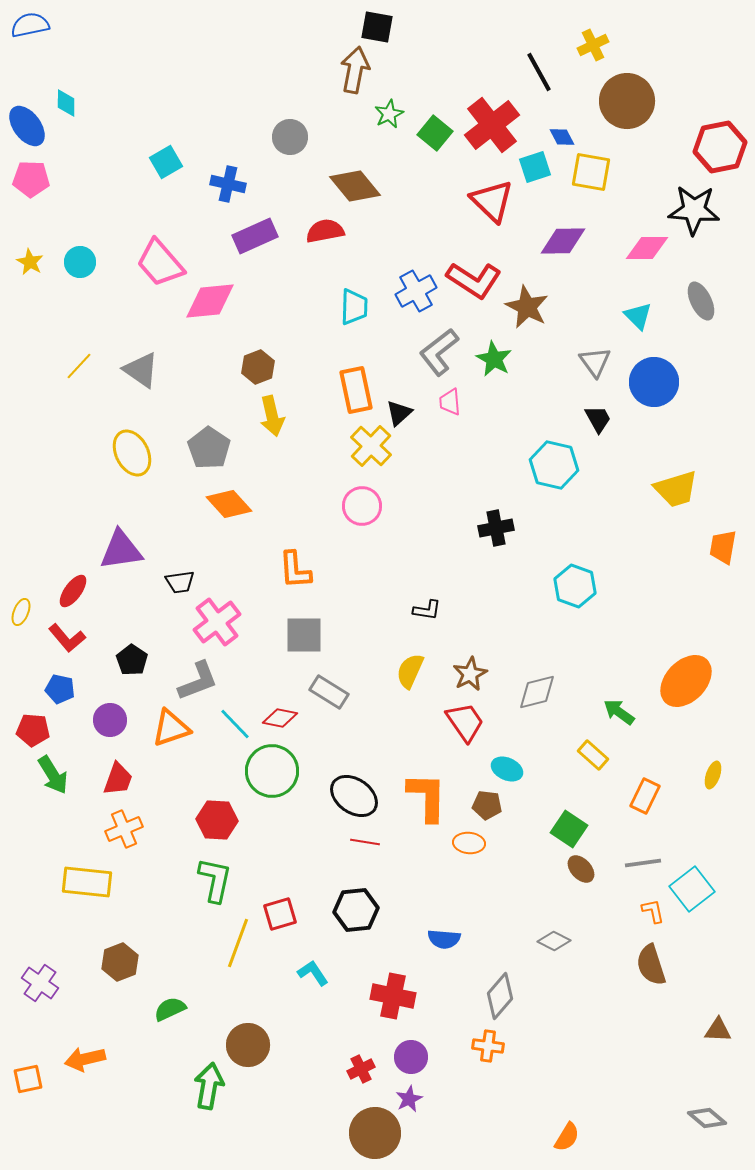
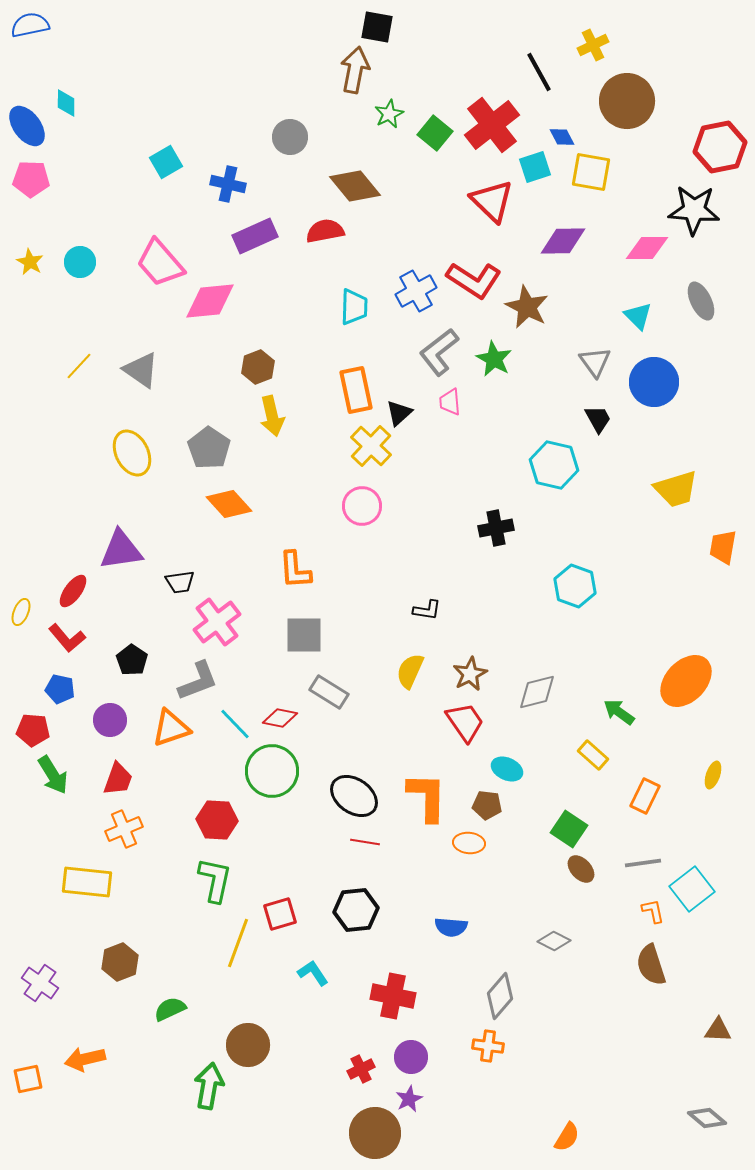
blue semicircle at (444, 939): moved 7 px right, 12 px up
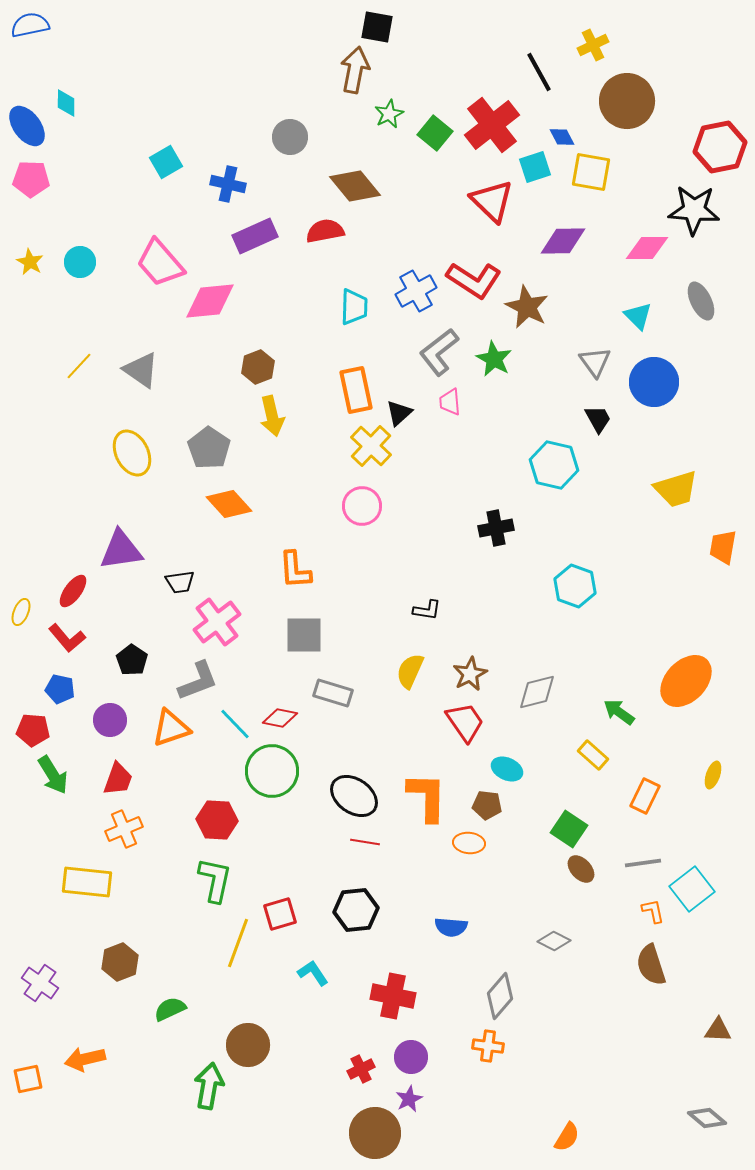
gray rectangle at (329, 692): moved 4 px right, 1 px down; rotated 15 degrees counterclockwise
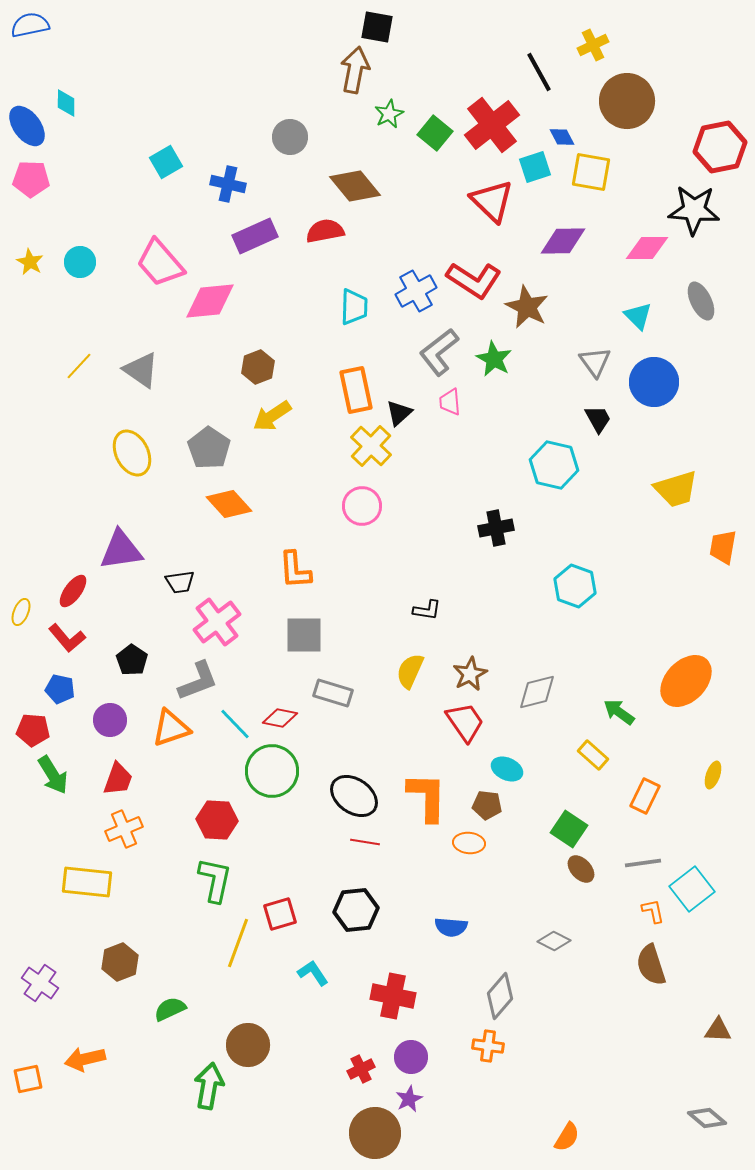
yellow arrow at (272, 416): rotated 69 degrees clockwise
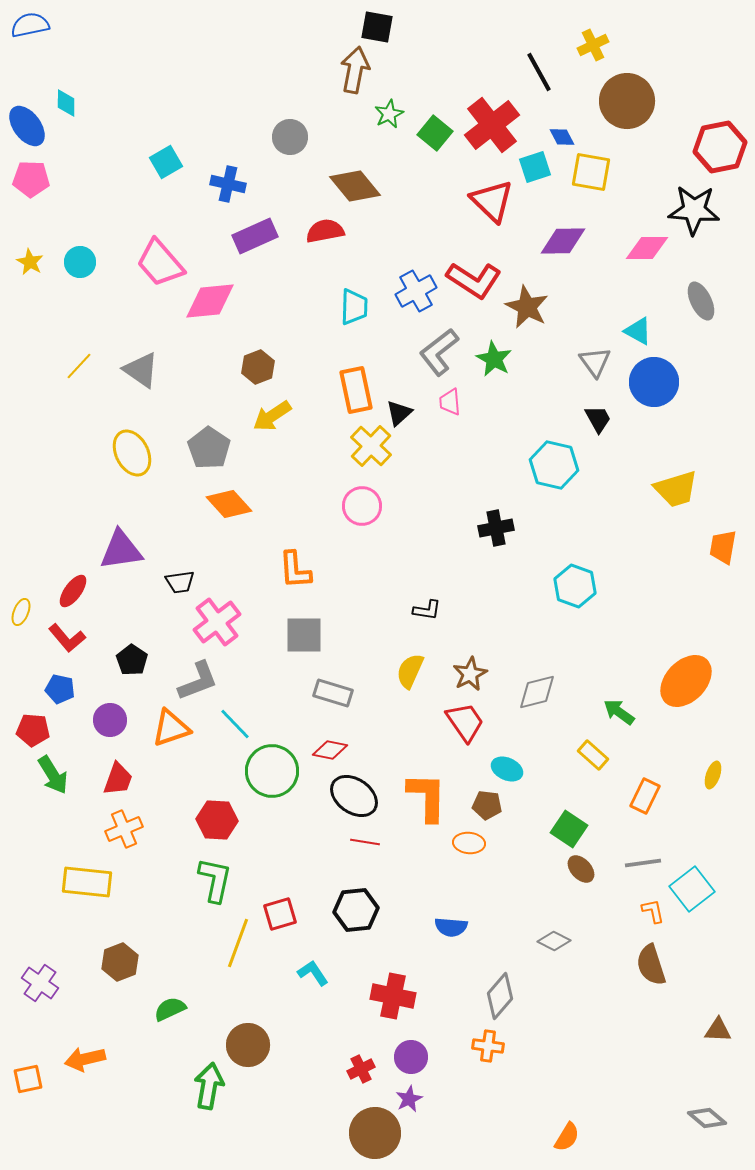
cyan triangle at (638, 316): moved 15 px down; rotated 16 degrees counterclockwise
red diamond at (280, 718): moved 50 px right, 32 px down
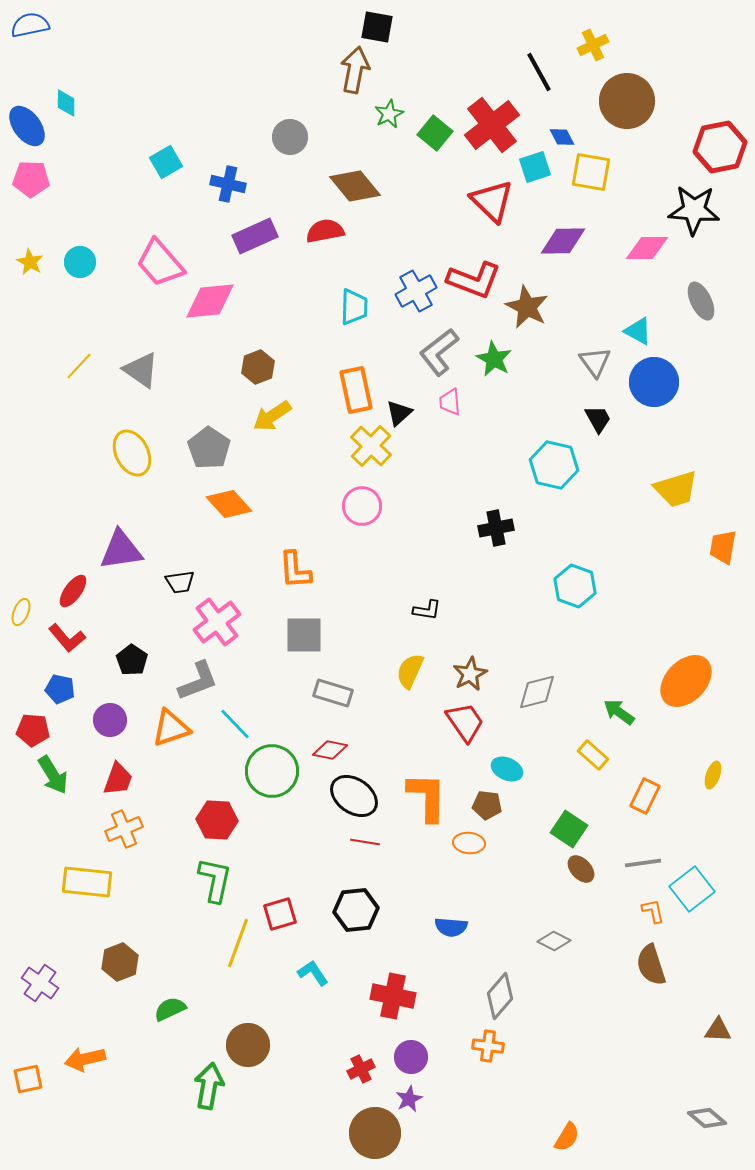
red L-shape at (474, 280): rotated 12 degrees counterclockwise
